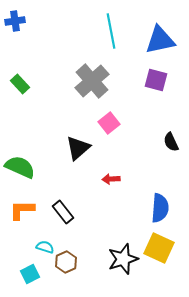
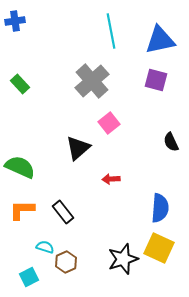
cyan square: moved 1 px left, 3 px down
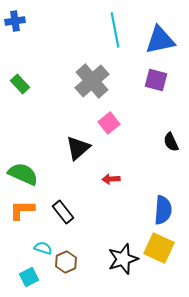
cyan line: moved 4 px right, 1 px up
green semicircle: moved 3 px right, 7 px down
blue semicircle: moved 3 px right, 2 px down
cyan semicircle: moved 2 px left, 1 px down
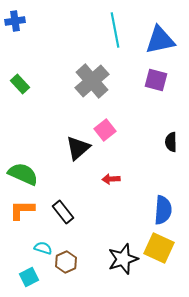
pink square: moved 4 px left, 7 px down
black semicircle: rotated 24 degrees clockwise
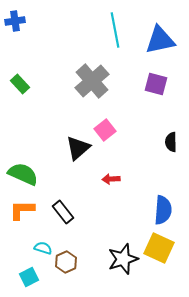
purple square: moved 4 px down
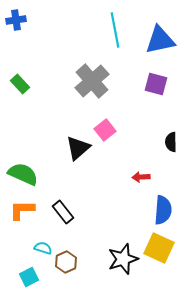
blue cross: moved 1 px right, 1 px up
red arrow: moved 30 px right, 2 px up
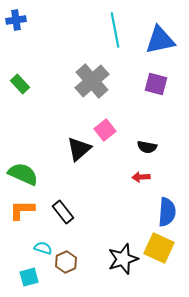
black semicircle: moved 24 px left, 5 px down; rotated 78 degrees counterclockwise
black triangle: moved 1 px right, 1 px down
blue semicircle: moved 4 px right, 2 px down
cyan square: rotated 12 degrees clockwise
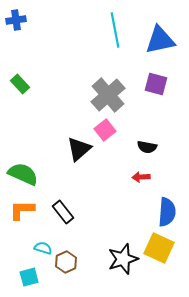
gray cross: moved 16 px right, 14 px down
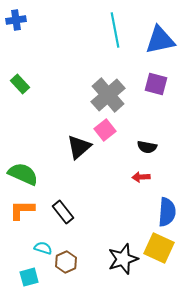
black triangle: moved 2 px up
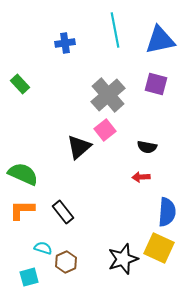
blue cross: moved 49 px right, 23 px down
